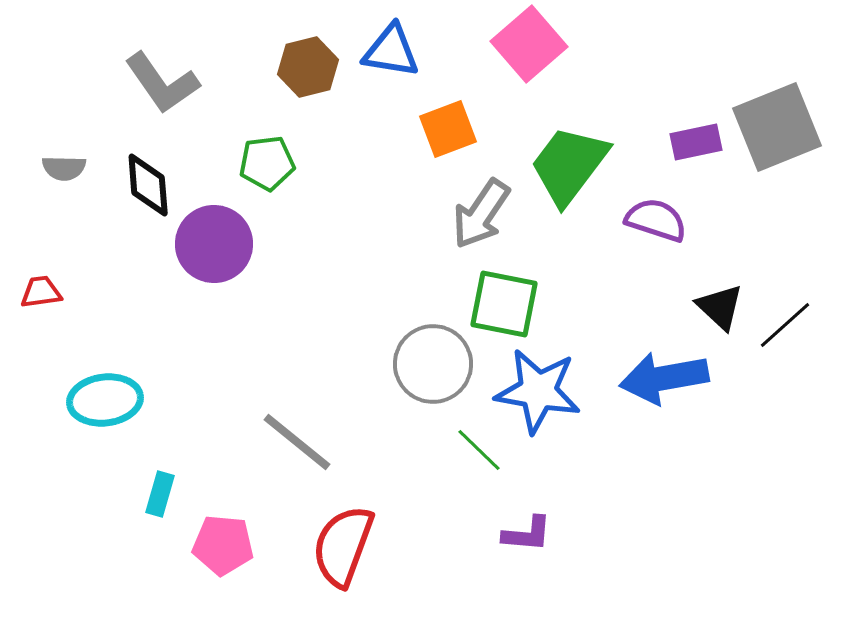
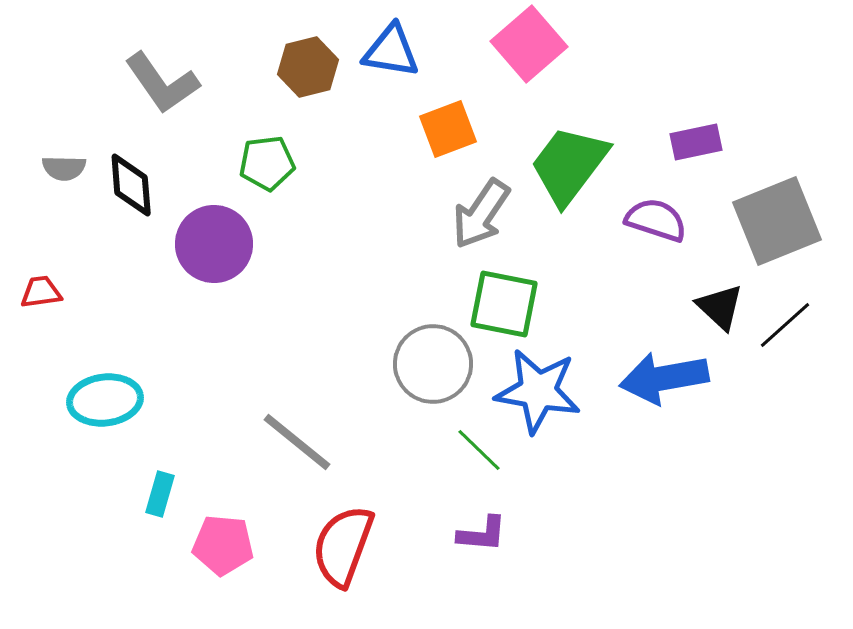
gray square: moved 94 px down
black diamond: moved 17 px left
purple L-shape: moved 45 px left
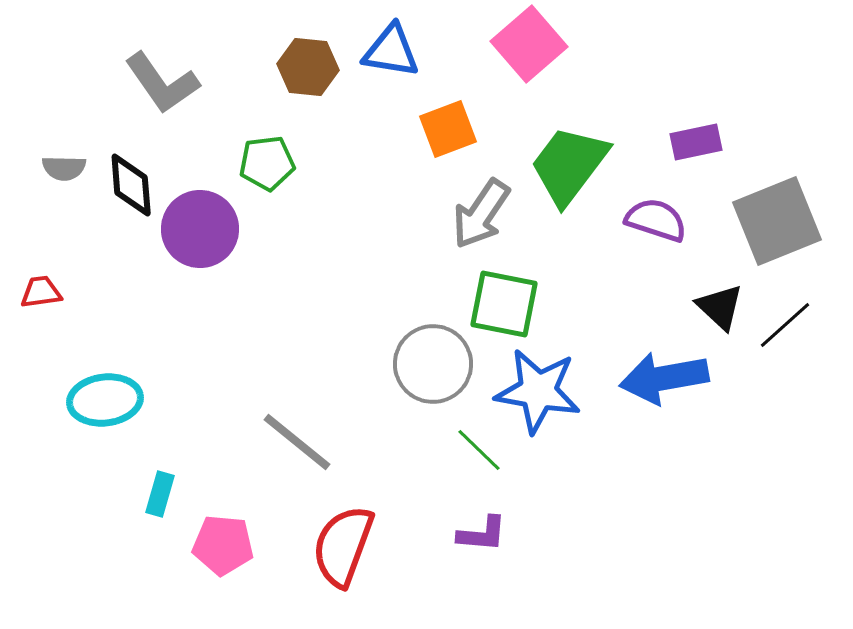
brown hexagon: rotated 20 degrees clockwise
purple circle: moved 14 px left, 15 px up
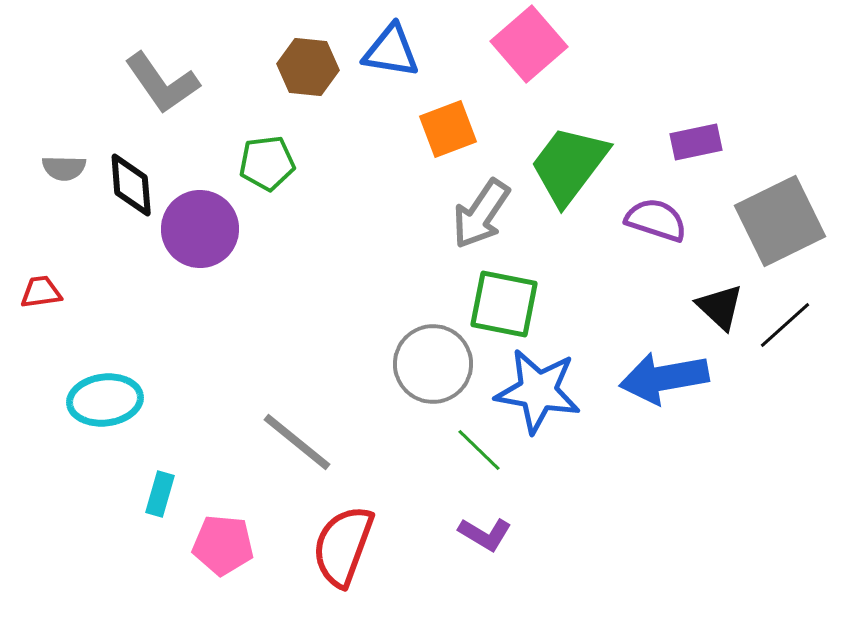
gray square: moved 3 px right; rotated 4 degrees counterclockwise
purple L-shape: moved 3 px right; rotated 26 degrees clockwise
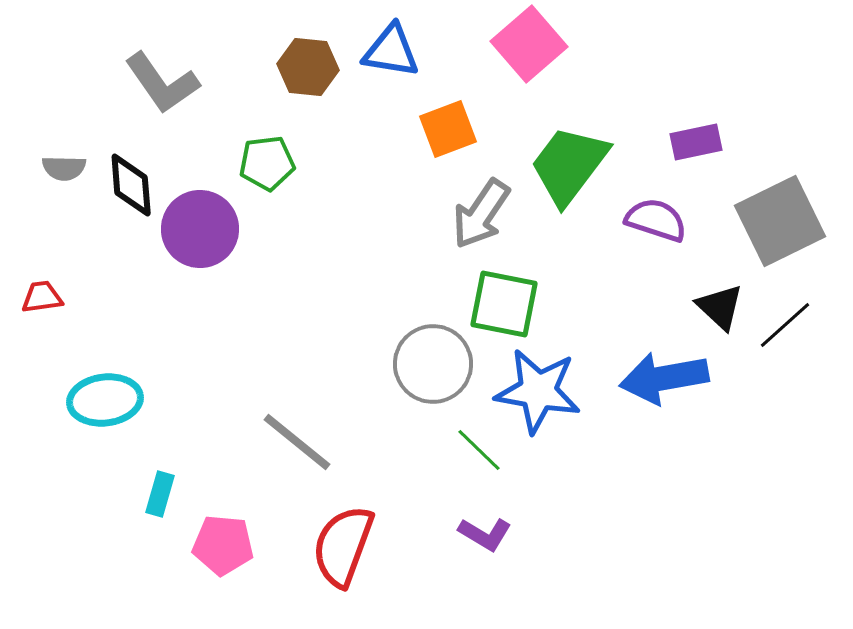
red trapezoid: moved 1 px right, 5 px down
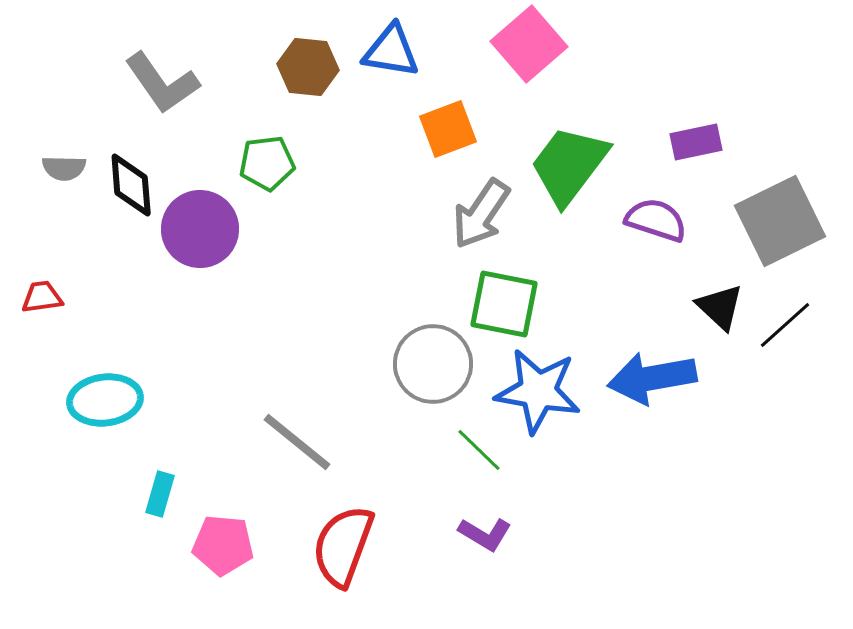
blue arrow: moved 12 px left
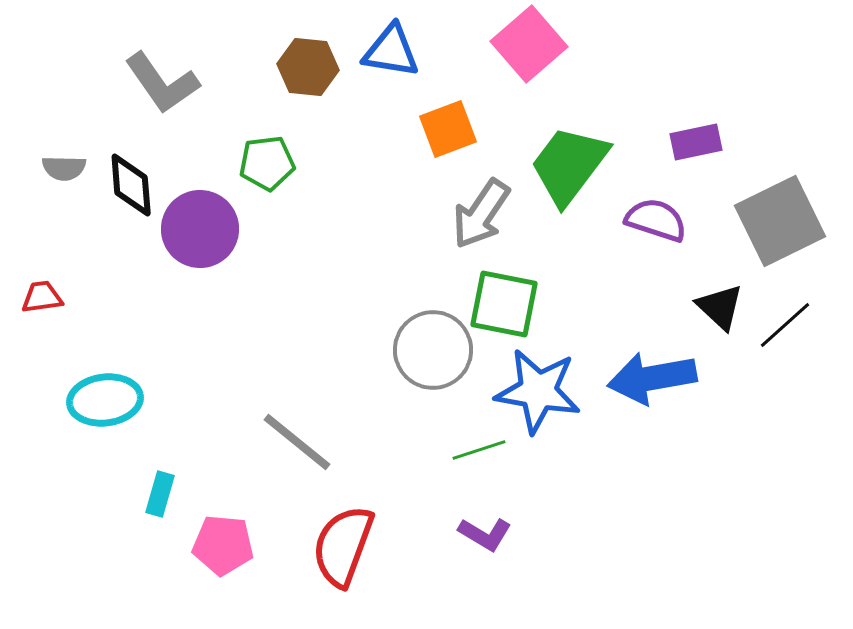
gray circle: moved 14 px up
green line: rotated 62 degrees counterclockwise
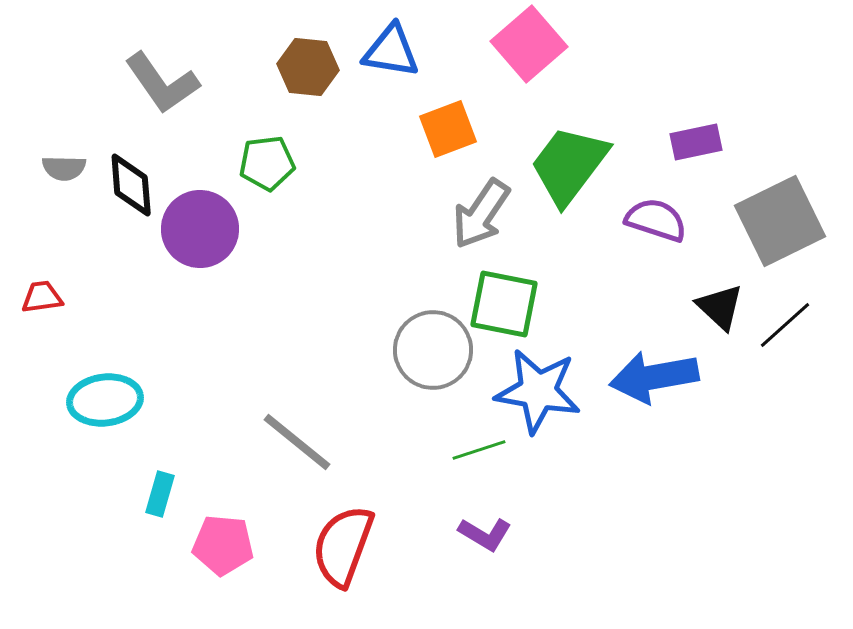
blue arrow: moved 2 px right, 1 px up
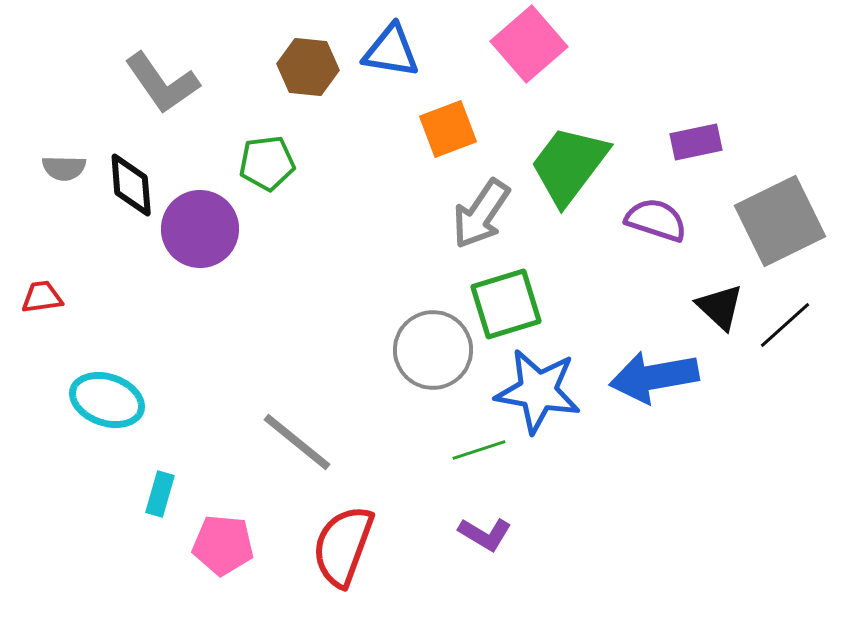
green square: moved 2 px right; rotated 28 degrees counterclockwise
cyan ellipse: moved 2 px right; rotated 26 degrees clockwise
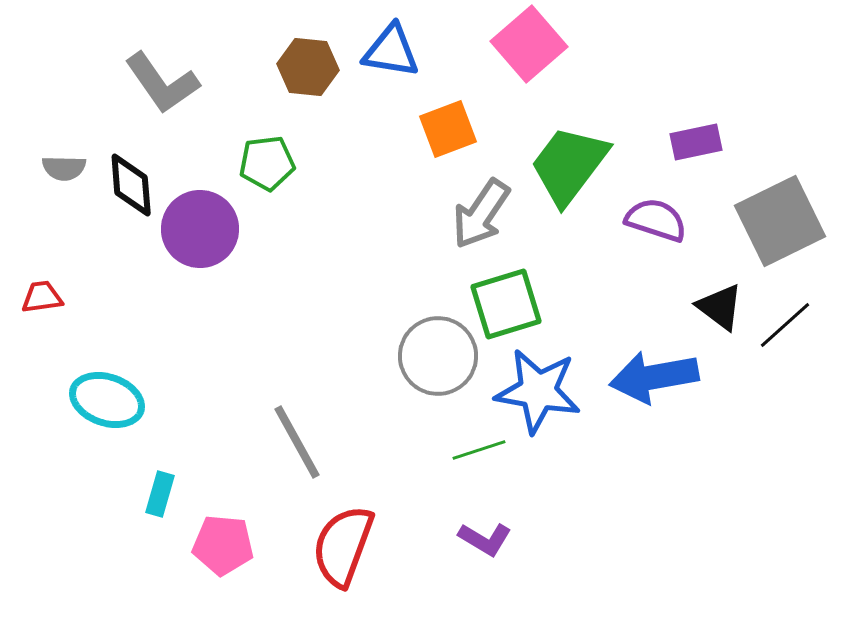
black triangle: rotated 6 degrees counterclockwise
gray circle: moved 5 px right, 6 px down
gray line: rotated 22 degrees clockwise
purple L-shape: moved 5 px down
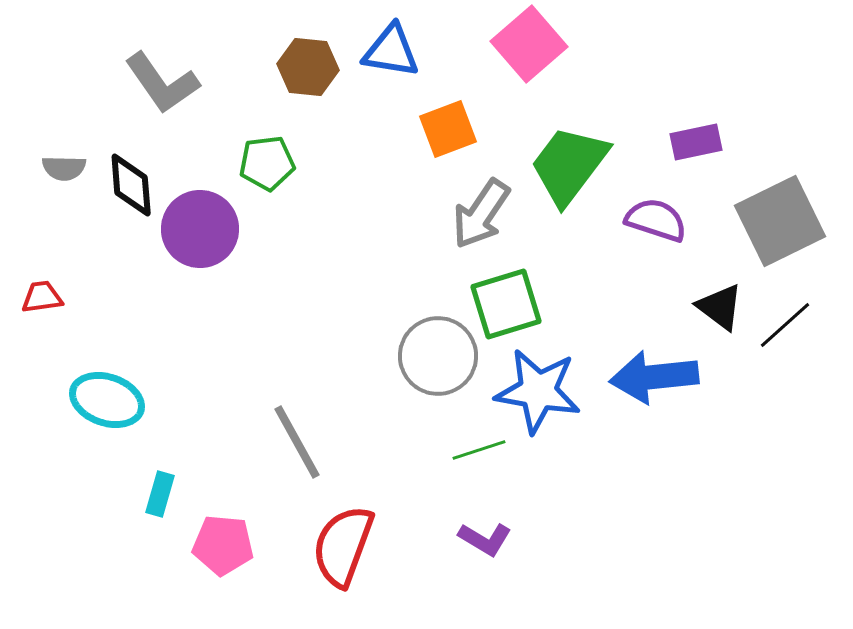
blue arrow: rotated 4 degrees clockwise
